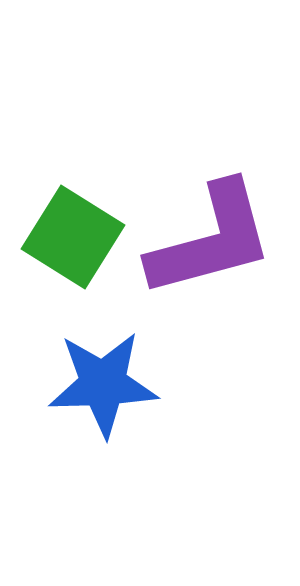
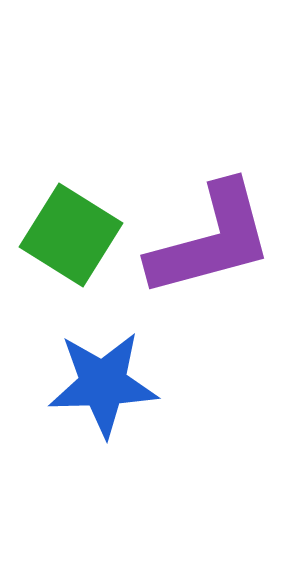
green square: moved 2 px left, 2 px up
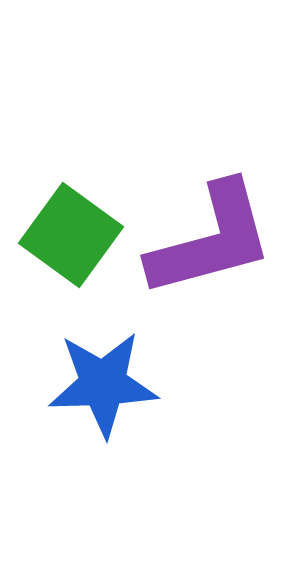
green square: rotated 4 degrees clockwise
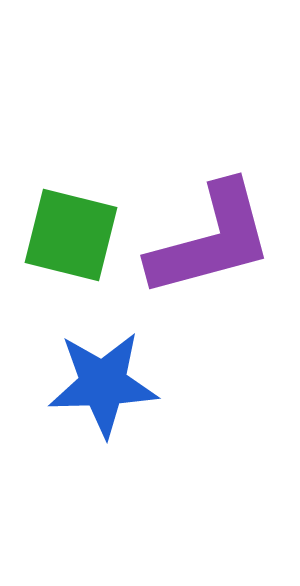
green square: rotated 22 degrees counterclockwise
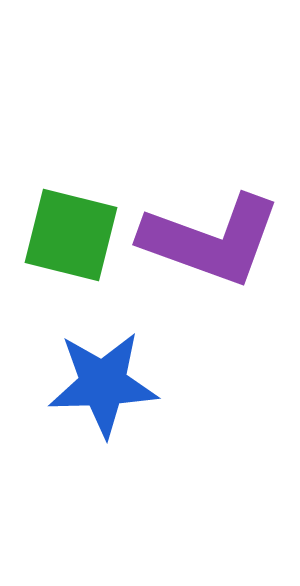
purple L-shape: rotated 35 degrees clockwise
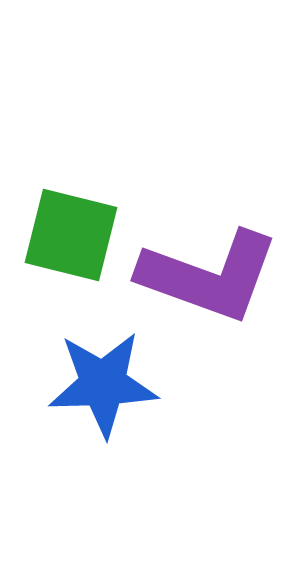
purple L-shape: moved 2 px left, 36 px down
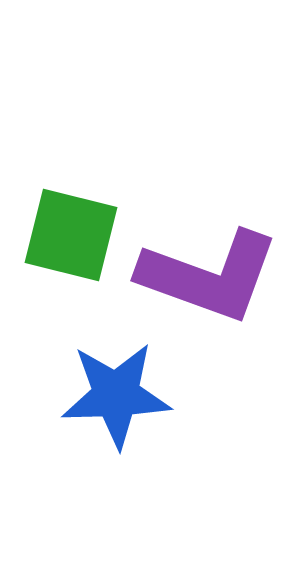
blue star: moved 13 px right, 11 px down
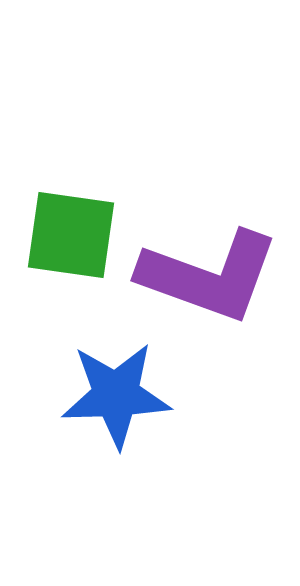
green square: rotated 6 degrees counterclockwise
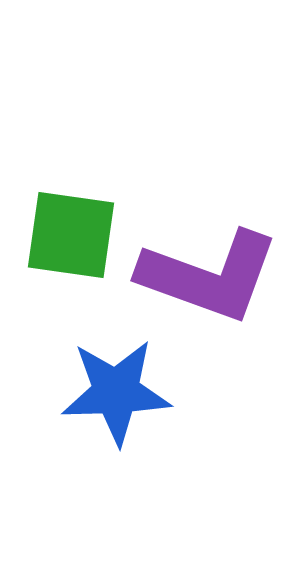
blue star: moved 3 px up
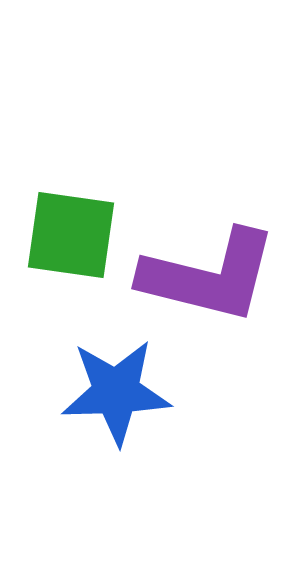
purple L-shape: rotated 6 degrees counterclockwise
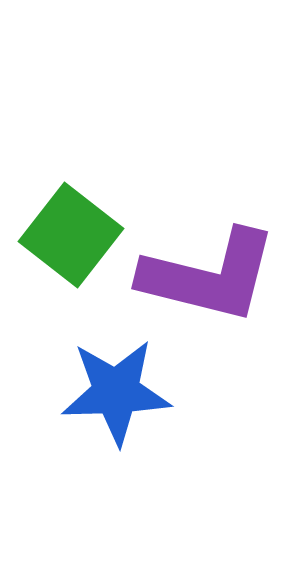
green square: rotated 30 degrees clockwise
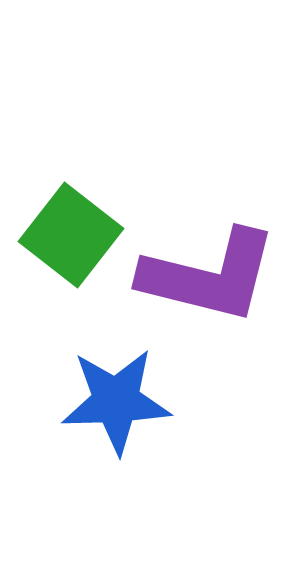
blue star: moved 9 px down
